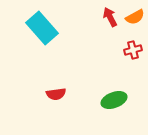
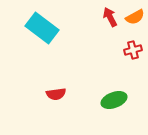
cyan rectangle: rotated 12 degrees counterclockwise
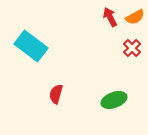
cyan rectangle: moved 11 px left, 18 px down
red cross: moved 1 px left, 2 px up; rotated 30 degrees counterclockwise
red semicircle: rotated 114 degrees clockwise
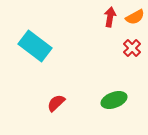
red arrow: rotated 36 degrees clockwise
cyan rectangle: moved 4 px right
red semicircle: moved 9 px down; rotated 30 degrees clockwise
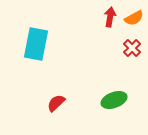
orange semicircle: moved 1 px left, 1 px down
cyan rectangle: moved 1 px right, 2 px up; rotated 64 degrees clockwise
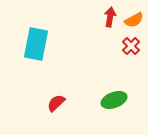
orange semicircle: moved 2 px down
red cross: moved 1 px left, 2 px up
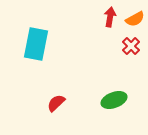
orange semicircle: moved 1 px right, 1 px up
